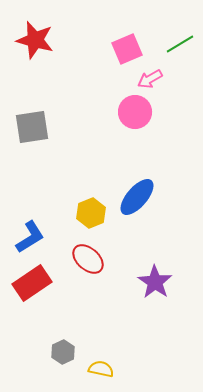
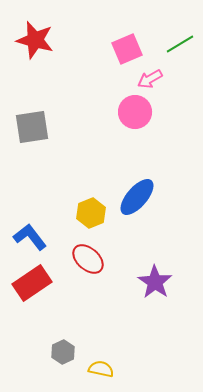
blue L-shape: rotated 96 degrees counterclockwise
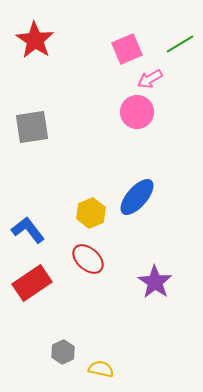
red star: rotated 18 degrees clockwise
pink circle: moved 2 px right
blue L-shape: moved 2 px left, 7 px up
